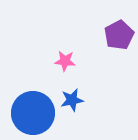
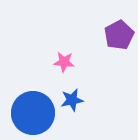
pink star: moved 1 px left, 1 px down
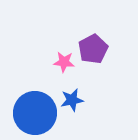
purple pentagon: moved 26 px left, 14 px down
blue circle: moved 2 px right
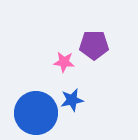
purple pentagon: moved 1 px right, 4 px up; rotated 28 degrees clockwise
blue circle: moved 1 px right
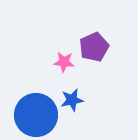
purple pentagon: moved 2 px down; rotated 24 degrees counterclockwise
blue circle: moved 2 px down
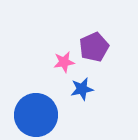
pink star: rotated 15 degrees counterclockwise
blue star: moved 10 px right, 11 px up
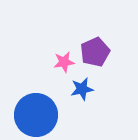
purple pentagon: moved 1 px right, 5 px down
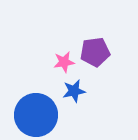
purple pentagon: rotated 16 degrees clockwise
blue star: moved 8 px left, 2 px down
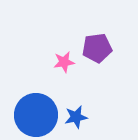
purple pentagon: moved 2 px right, 4 px up
blue star: moved 2 px right, 26 px down
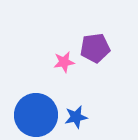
purple pentagon: moved 2 px left
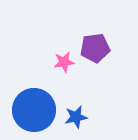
blue circle: moved 2 px left, 5 px up
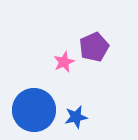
purple pentagon: moved 1 px left, 1 px up; rotated 16 degrees counterclockwise
pink star: rotated 15 degrees counterclockwise
